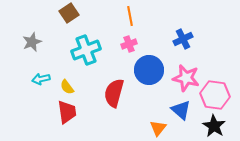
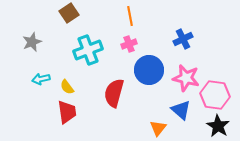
cyan cross: moved 2 px right
black star: moved 4 px right
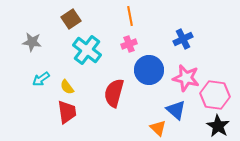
brown square: moved 2 px right, 6 px down
gray star: rotated 30 degrees clockwise
cyan cross: moved 1 px left; rotated 32 degrees counterclockwise
cyan arrow: rotated 24 degrees counterclockwise
blue triangle: moved 5 px left
orange triangle: rotated 24 degrees counterclockwise
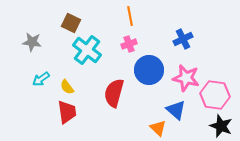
brown square: moved 4 px down; rotated 30 degrees counterclockwise
black star: moved 3 px right; rotated 10 degrees counterclockwise
